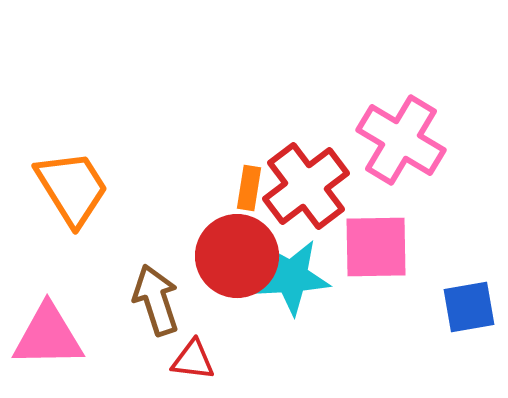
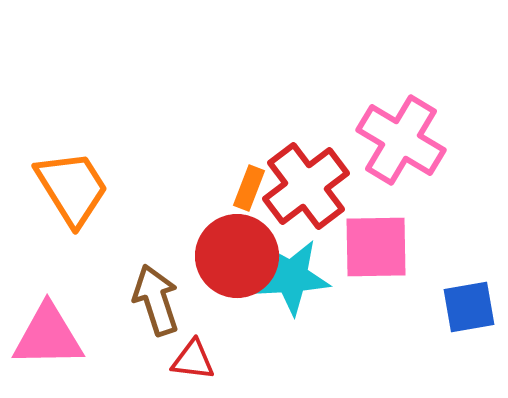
orange rectangle: rotated 12 degrees clockwise
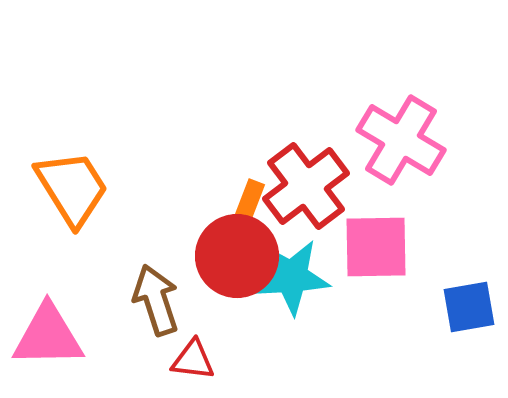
orange rectangle: moved 14 px down
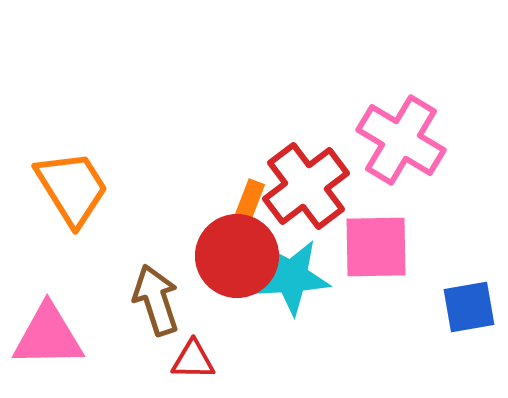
red triangle: rotated 6 degrees counterclockwise
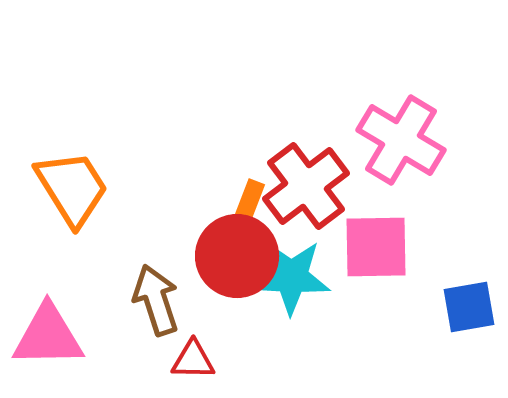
cyan star: rotated 6 degrees clockwise
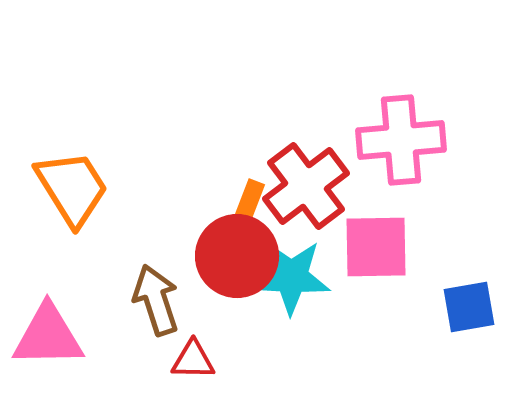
pink cross: rotated 36 degrees counterclockwise
